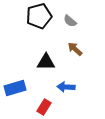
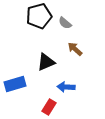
gray semicircle: moved 5 px left, 2 px down
black triangle: rotated 24 degrees counterclockwise
blue rectangle: moved 4 px up
red rectangle: moved 5 px right
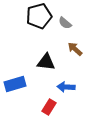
black triangle: rotated 30 degrees clockwise
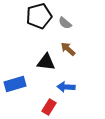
brown arrow: moved 7 px left
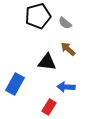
black pentagon: moved 1 px left
black triangle: moved 1 px right
blue rectangle: rotated 45 degrees counterclockwise
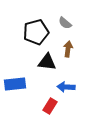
black pentagon: moved 2 px left, 16 px down
brown arrow: rotated 56 degrees clockwise
blue rectangle: rotated 55 degrees clockwise
red rectangle: moved 1 px right, 1 px up
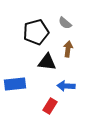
blue arrow: moved 1 px up
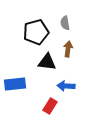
gray semicircle: rotated 40 degrees clockwise
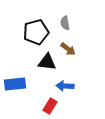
brown arrow: rotated 119 degrees clockwise
blue arrow: moved 1 px left
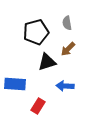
gray semicircle: moved 2 px right
brown arrow: rotated 98 degrees clockwise
black triangle: rotated 24 degrees counterclockwise
blue rectangle: rotated 10 degrees clockwise
red rectangle: moved 12 px left
